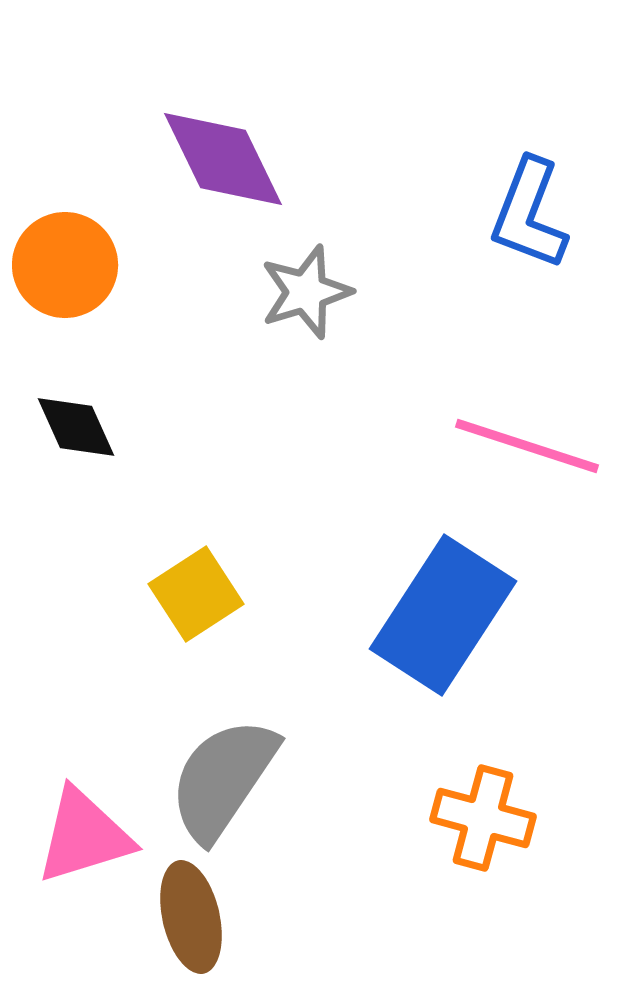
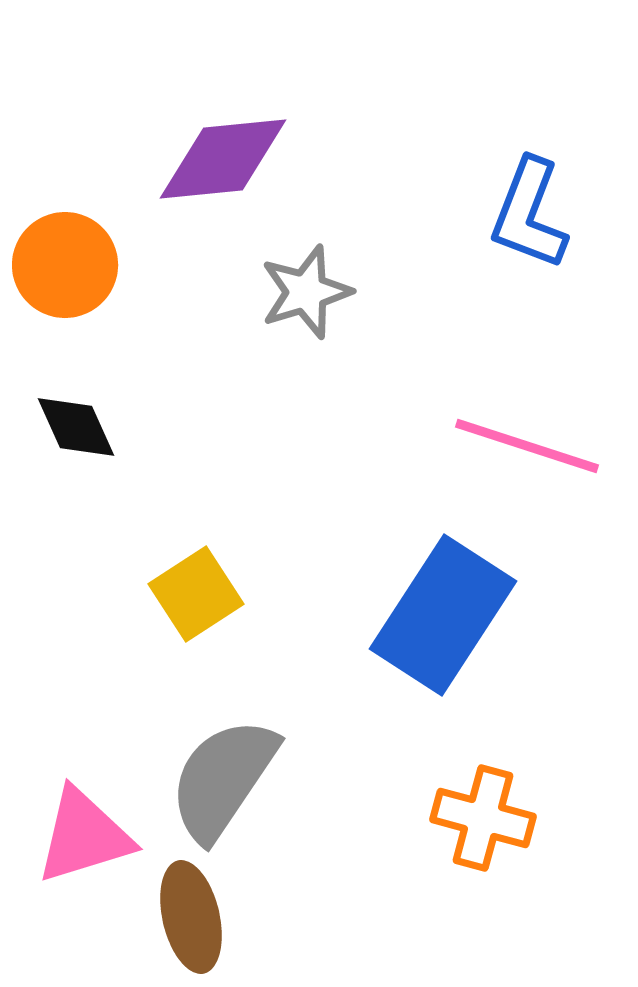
purple diamond: rotated 70 degrees counterclockwise
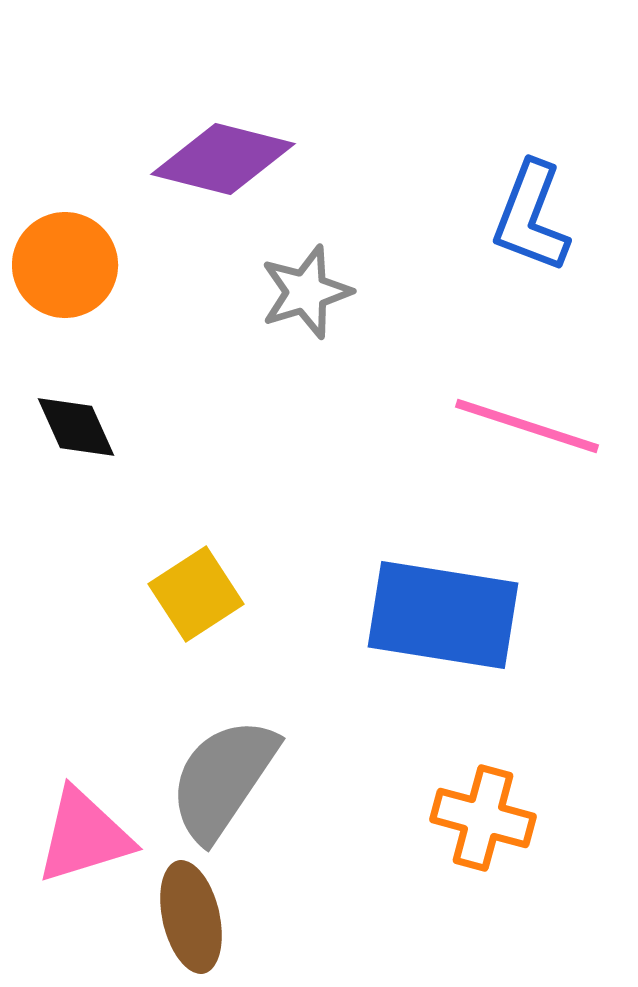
purple diamond: rotated 20 degrees clockwise
blue L-shape: moved 2 px right, 3 px down
pink line: moved 20 px up
blue rectangle: rotated 66 degrees clockwise
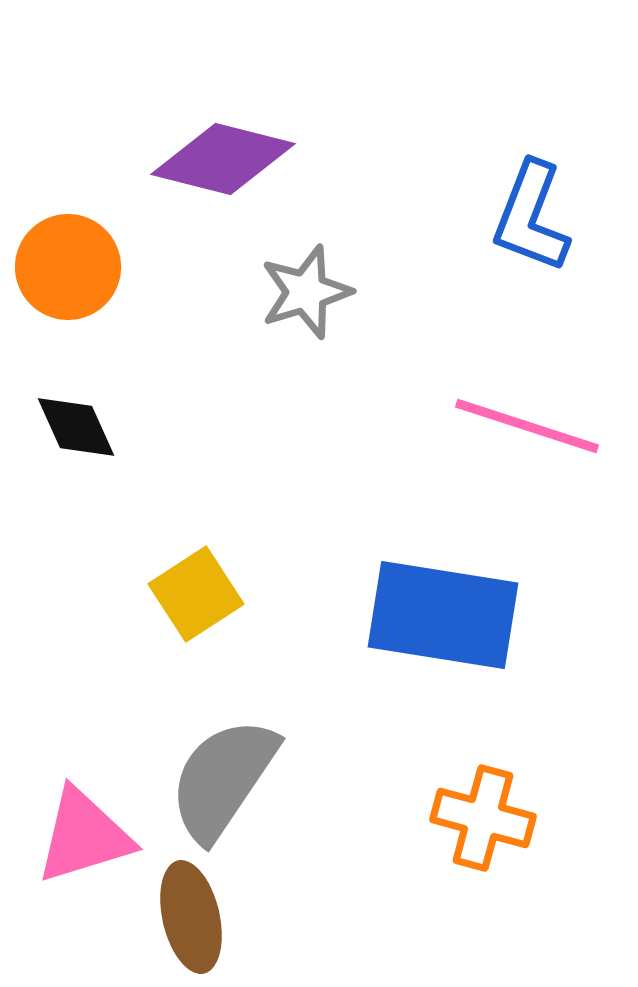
orange circle: moved 3 px right, 2 px down
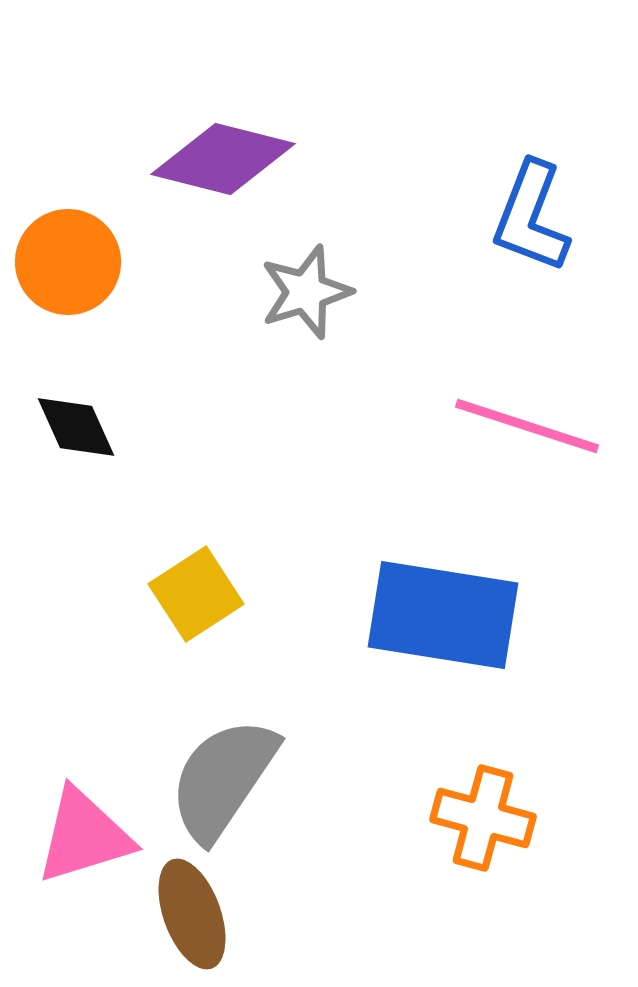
orange circle: moved 5 px up
brown ellipse: moved 1 px right, 3 px up; rotated 7 degrees counterclockwise
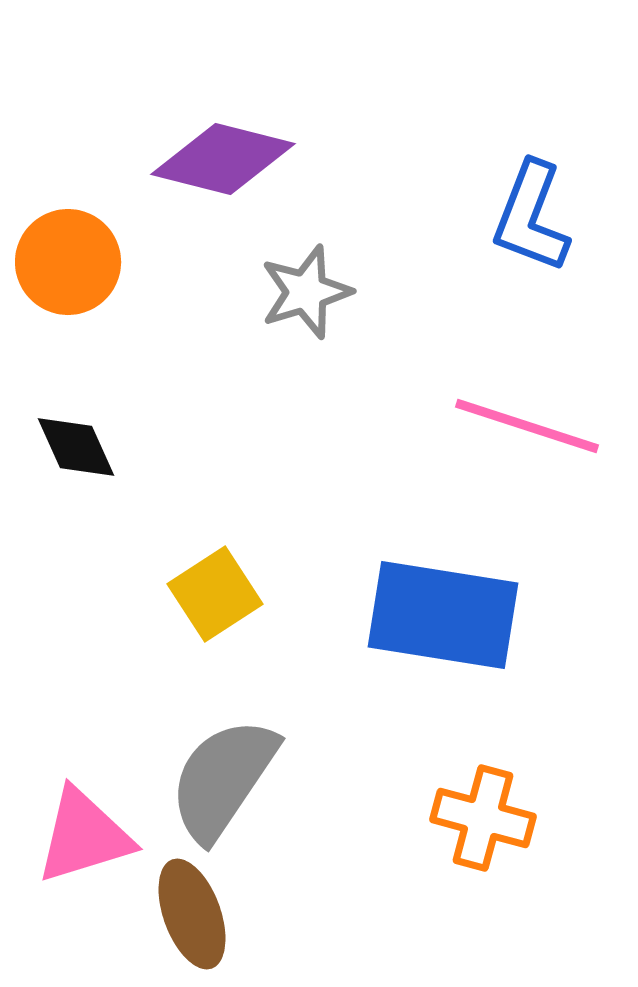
black diamond: moved 20 px down
yellow square: moved 19 px right
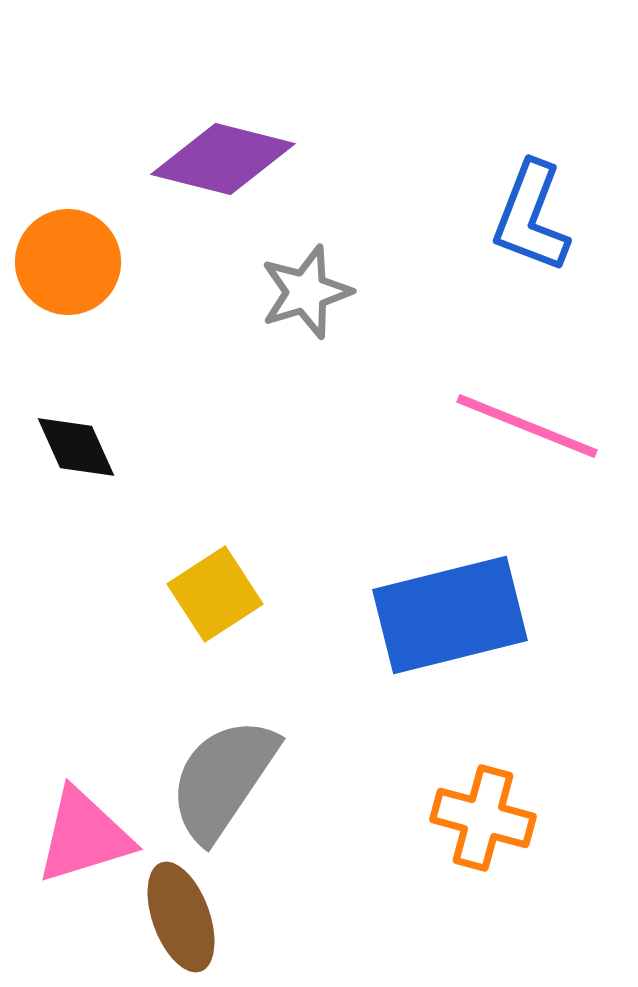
pink line: rotated 4 degrees clockwise
blue rectangle: moved 7 px right; rotated 23 degrees counterclockwise
brown ellipse: moved 11 px left, 3 px down
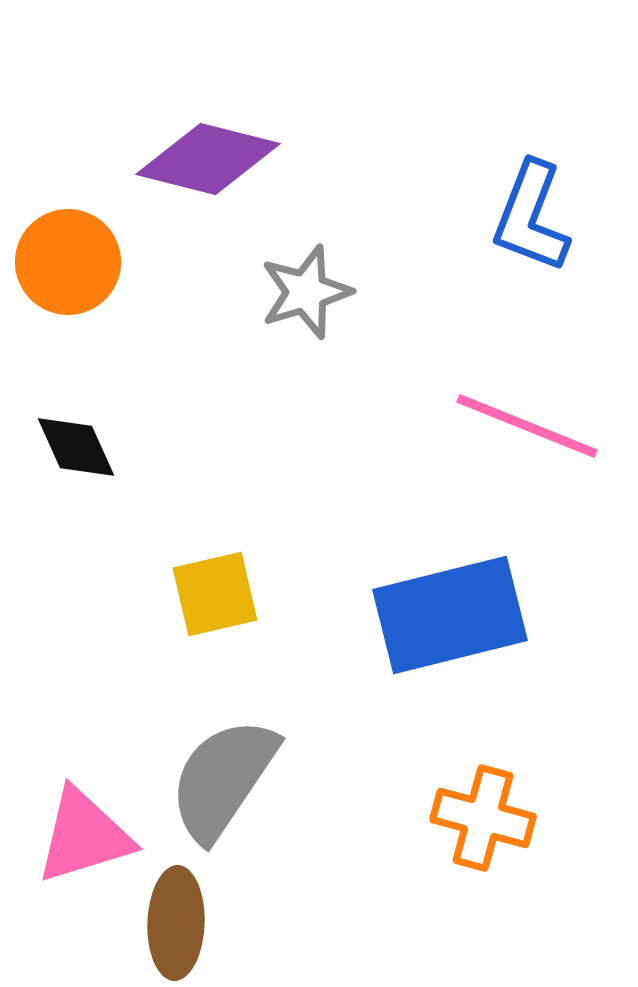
purple diamond: moved 15 px left
yellow square: rotated 20 degrees clockwise
brown ellipse: moved 5 px left, 6 px down; rotated 22 degrees clockwise
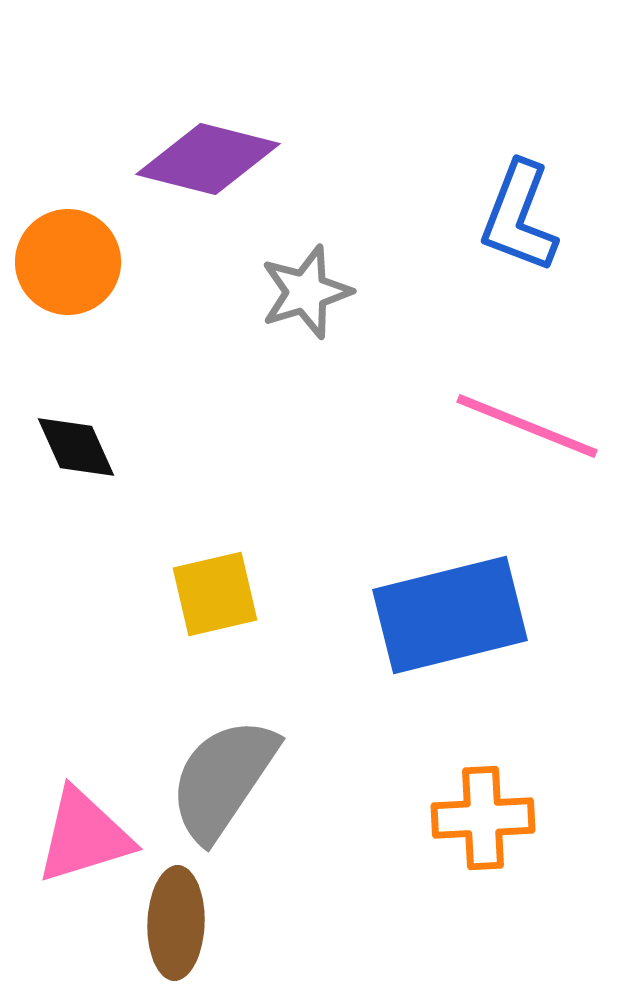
blue L-shape: moved 12 px left
orange cross: rotated 18 degrees counterclockwise
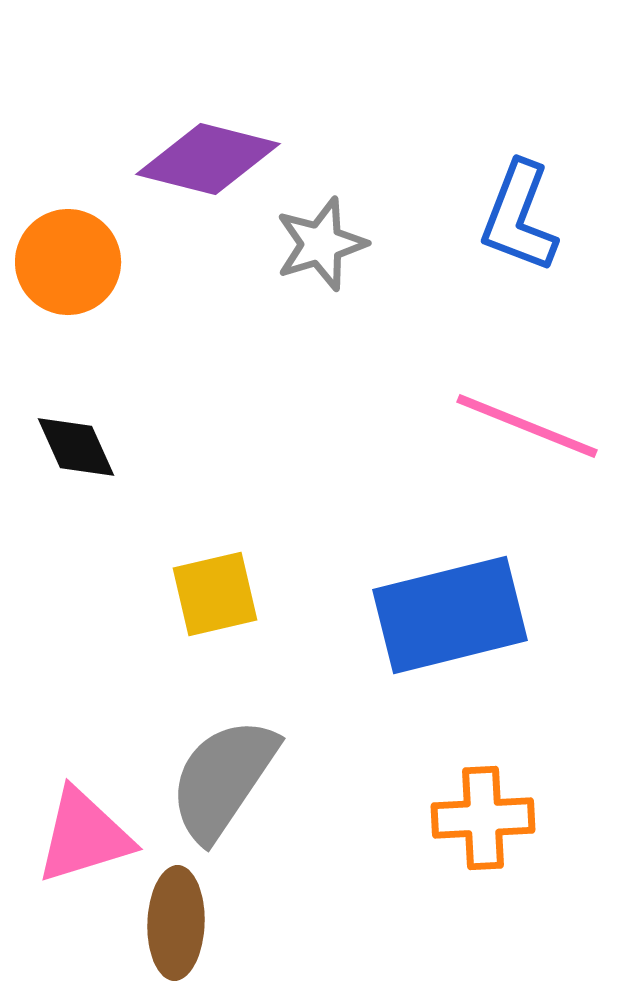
gray star: moved 15 px right, 48 px up
